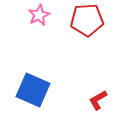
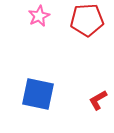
pink star: moved 1 px down
blue square: moved 5 px right, 4 px down; rotated 12 degrees counterclockwise
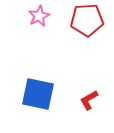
red L-shape: moved 9 px left
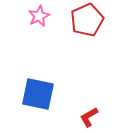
red pentagon: rotated 20 degrees counterclockwise
red L-shape: moved 17 px down
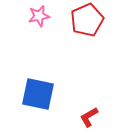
pink star: rotated 15 degrees clockwise
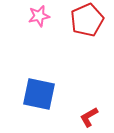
blue square: moved 1 px right
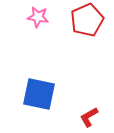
pink star: moved 1 px left, 1 px down; rotated 20 degrees clockwise
